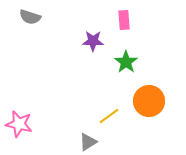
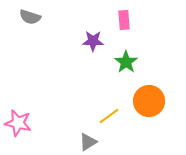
pink star: moved 1 px left, 1 px up
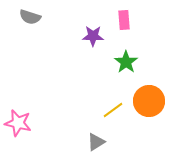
purple star: moved 5 px up
yellow line: moved 4 px right, 6 px up
gray triangle: moved 8 px right
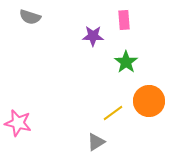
yellow line: moved 3 px down
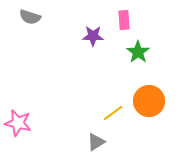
green star: moved 12 px right, 10 px up
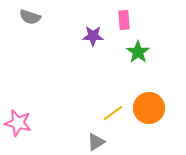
orange circle: moved 7 px down
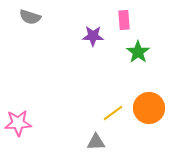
pink star: rotated 16 degrees counterclockwise
gray triangle: rotated 30 degrees clockwise
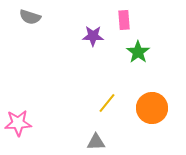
orange circle: moved 3 px right
yellow line: moved 6 px left, 10 px up; rotated 15 degrees counterclockwise
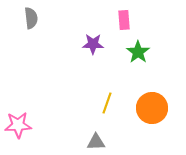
gray semicircle: moved 1 px right, 1 px down; rotated 115 degrees counterclockwise
purple star: moved 8 px down
yellow line: rotated 20 degrees counterclockwise
pink star: moved 2 px down
